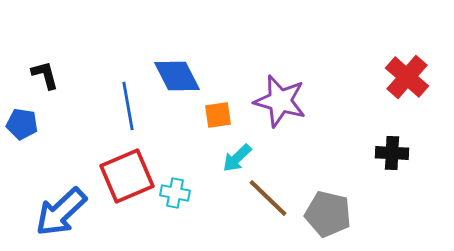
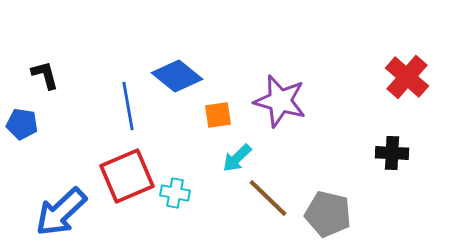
blue diamond: rotated 24 degrees counterclockwise
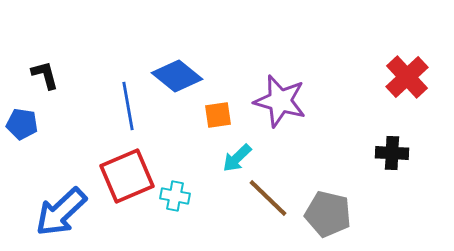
red cross: rotated 6 degrees clockwise
cyan cross: moved 3 px down
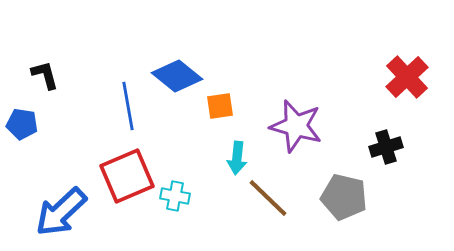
purple star: moved 16 px right, 25 px down
orange square: moved 2 px right, 9 px up
black cross: moved 6 px left, 6 px up; rotated 20 degrees counterclockwise
cyan arrow: rotated 40 degrees counterclockwise
gray pentagon: moved 16 px right, 17 px up
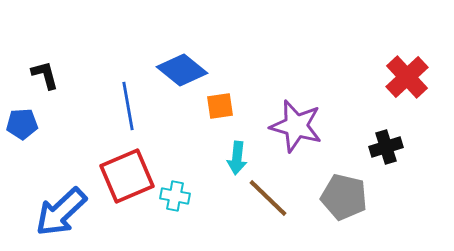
blue diamond: moved 5 px right, 6 px up
blue pentagon: rotated 12 degrees counterclockwise
